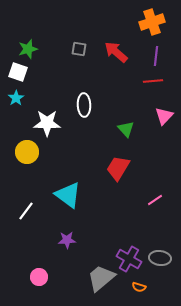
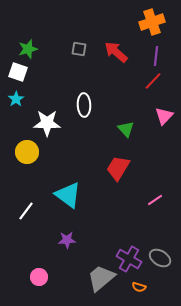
red line: rotated 42 degrees counterclockwise
cyan star: moved 1 px down
gray ellipse: rotated 25 degrees clockwise
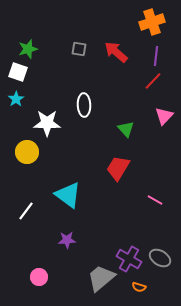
pink line: rotated 63 degrees clockwise
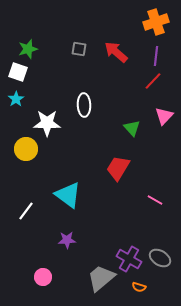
orange cross: moved 4 px right
green triangle: moved 6 px right, 1 px up
yellow circle: moved 1 px left, 3 px up
pink circle: moved 4 px right
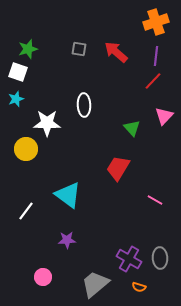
cyan star: rotated 14 degrees clockwise
gray ellipse: rotated 55 degrees clockwise
gray trapezoid: moved 6 px left, 6 px down
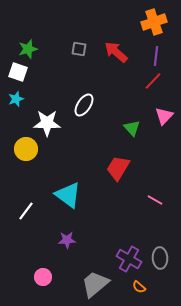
orange cross: moved 2 px left
white ellipse: rotated 35 degrees clockwise
orange semicircle: rotated 24 degrees clockwise
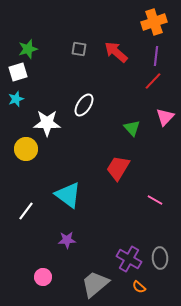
white square: rotated 36 degrees counterclockwise
pink triangle: moved 1 px right, 1 px down
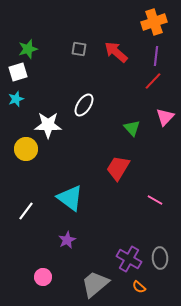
white star: moved 1 px right, 2 px down
cyan triangle: moved 2 px right, 3 px down
purple star: rotated 24 degrees counterclockwise
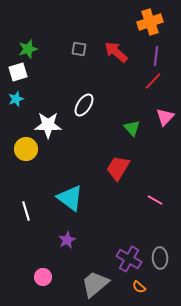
orange cross: moved 4 px left
white line: rotated 54 degrees counterclockwise
